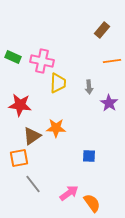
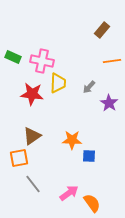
gray arrow: rotated 48 degrees clockwise
red star: moved 12 px right, 11 px up
orange star: moved 16 px right, 12 px down
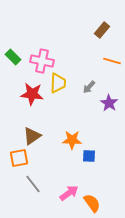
green rectangle: rotated 21 degrees clockwise
orange line: rotated 24 degrees clockwise
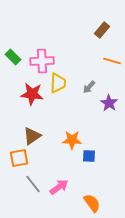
pink cross: rotated 15 degrees counterclockwise
pink arrow: moved 10 px left, 6 px up
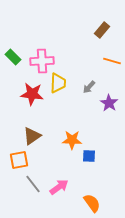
orange square: moved 2 px down
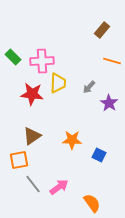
blue square: moved 10 px right, 1 px up; rotated 24 degrees clockwise
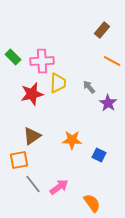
orange line: rotated 12 degrees clockwise
gray arrow: rotated 96 degrees clockwise
red star: rotated 20 degrees counterclockwise
purple star: moved 1 px left
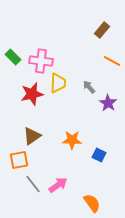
pink cross: moved 1 px left; rotated 10 degrees clockwise
pink arrow: moved 1 px left, 2 px up
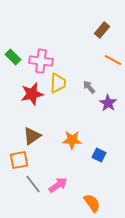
orange line: moved 1 px right, 1 px up
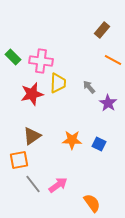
blue square: moved 11 px up
